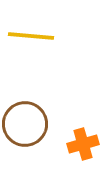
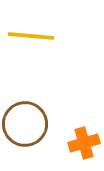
orange cross: moved 1 px right, 1 px up
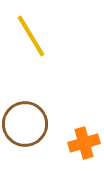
yellow line: rotated 54 degrees clockwise
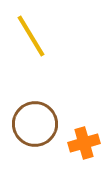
brown circle: moved 10 px right
